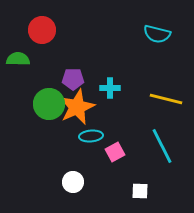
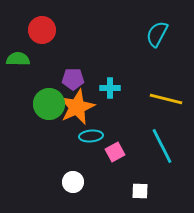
cyan semicircle: rotated 104 degrees clockwise
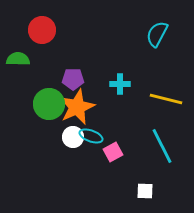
cyan cross: moved 10 px right, 4 px up
cyan ellipse: rotated 25 degrees clockwise
pink square: moved 2 px left
white circle: moved 45 px up
white square: moved 5 px right
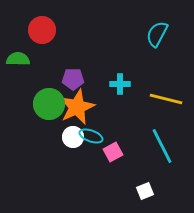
white square: rotated 24 degrees counterclockwise
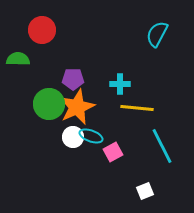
yellow line: moved 29 px left, 9 px down; rotated 8 degrees counterclockwise
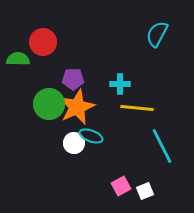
red circle: moved 1 px right, 12 px down
white circle: moved 1 px right, 6 px down
pink square: moved 8 px right, 34 px down
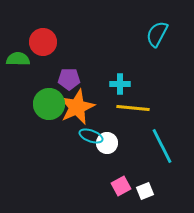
purple pentagon: moved 4 px left
yellow line: moved 4 px left
white circle: moved 33 px right
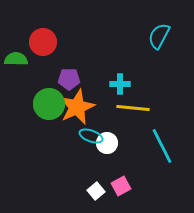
cyan semicircle: moved 2 px right, 2 px down
green semicircle: moved 2 px left
white square: moved 49 px left; rotated 18 degrees counterclockwise
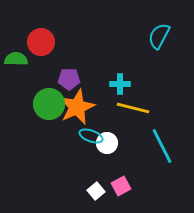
red circle: moved 2 px left
yellow line: rotated 8 degrees clockwise
